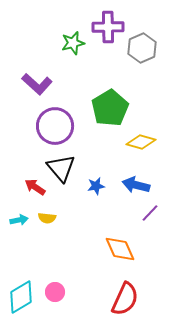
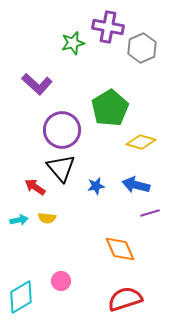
purple cross: rotated 12 degrees clockwise
purple circle: moved 7 px right, 4 px down
purple line: rotated 30 degrees clockwise
pink circle: moved 6 px right, 11 px up
red semicircle: rotated 132 degrees counterclockwise
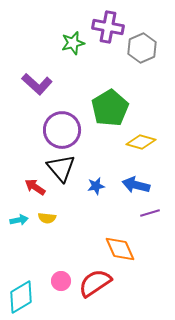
red semicircle: moved 30 px left, 16 px up; rotated 16 degrees counterclockwise
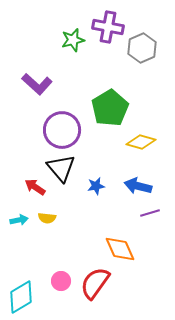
green star: moved 3 px up
blue arrow: moved 2 px right, 1 px down
red semicircle: rotated 20 degrees counterclockwise
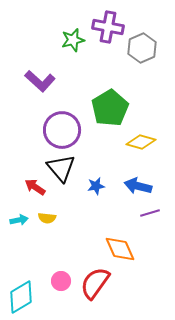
purple L-shape: moved 3 px right, 3 px up
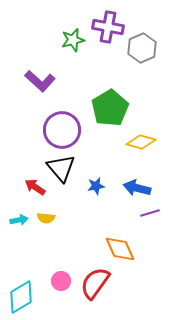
blue arrow: moved 1 px left, 2 px down
yellow semicircle: moved 1 px left
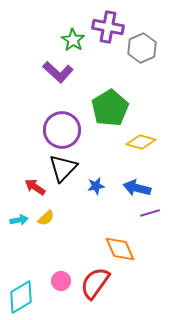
green star: rotated 25 degrees counterclockwise
purple L-shape: moved 18 px right, 9 px up
black triangle: moved 2 px right; rotated 24 degrees clockwise
yellow semicircle: rotated 48 degrees counterclockwise
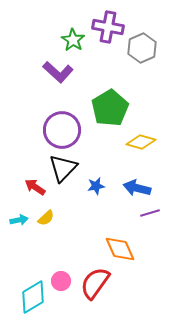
cyan diamond: moved 12 px right
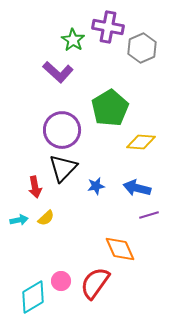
yellow diamond: rotated 12 degrees counterclockwise
red arrow: rotated 135 degrees counterclockwise
purple line: moved 1 px left, 2 px down
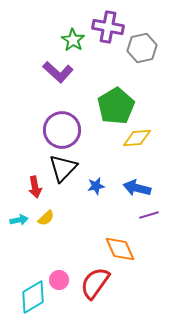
gray hexagon: rotated 12 degrees clockwise
green pentagon: moved 6 px right, 2 px up
yellow diamond: moved 4 px left, 4 px up; rotated 8 degrees counterclockwise
pink circle: moved 2 px left, 1 px up
